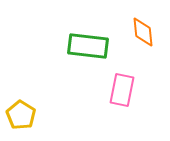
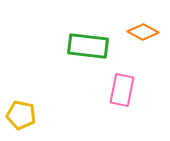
orange diamond: rotated 56 degrees counterclockwise
yellow pentagon: rotated 20 degrees counterclockwise
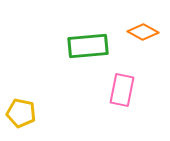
green rectangle: rotated 12 degrees counterclockwise
yellow pentagon: moved 2 px up
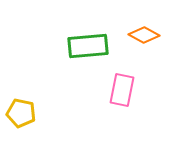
orange diamond: moved 1 px right, 3 px down
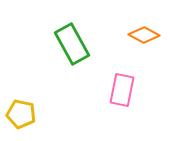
green rectangle: moved 16 px left, 2 px up; rotated 66 degrees clockwise
yellow pentagon: moved 1 px down
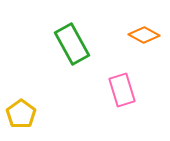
pink rectangle: rotated 28 degrees counterclockwise
yellow pentagon: rotated 24 degrees clockwise
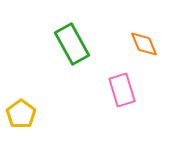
orange diamond: moved 9 px down; rotated 40 degrees clockwise
